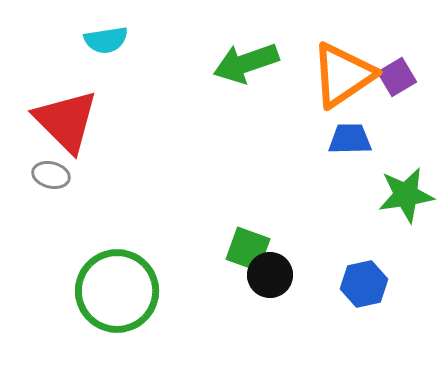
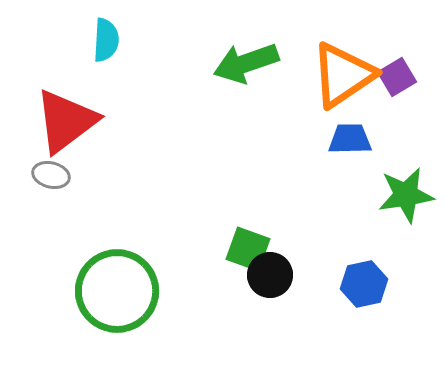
cyan semicircle: rotated 78 degrees counterclockwise
red triangle: rotated 38 degrees clockwise
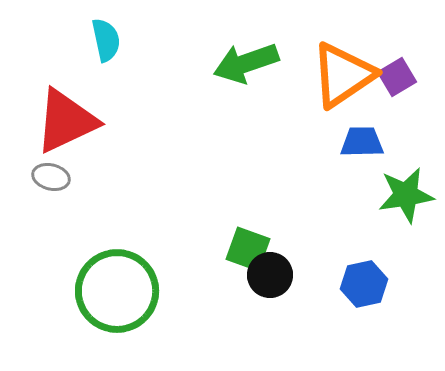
cyan semicircle: rotated 15 degrees counterclockwise
red triangle: rotated 12 degrees clockwise
blue trapezoid: moved 12 px right, 3 px down
gray ellipse: moved 2 px down
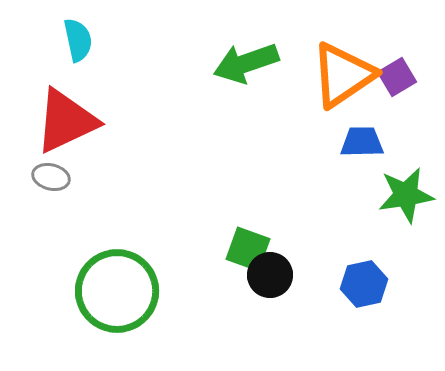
cyan semicircle: moved 28 px left
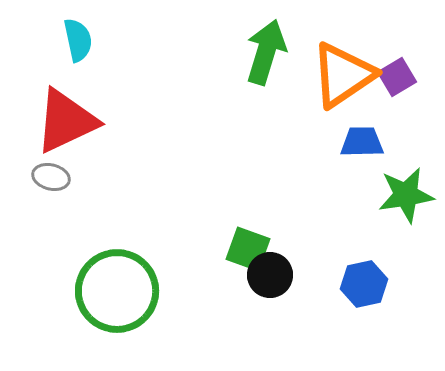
green arrow: moved 20 px right, 11 px up; rotated 126 degrees clockwise
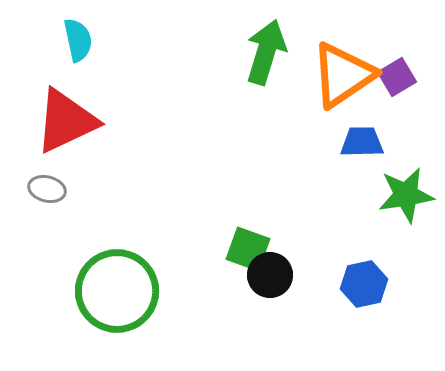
gray ellipse: moved 4 px left, 12 px down
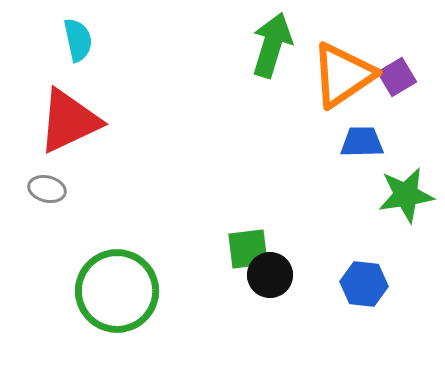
green arrow: moved 6 px right, 7 px up
red triangle: moved 3 px right
green square: rotated 27 degrees counterclockwise
blue hexagon: rotated 18 degrees clockwise
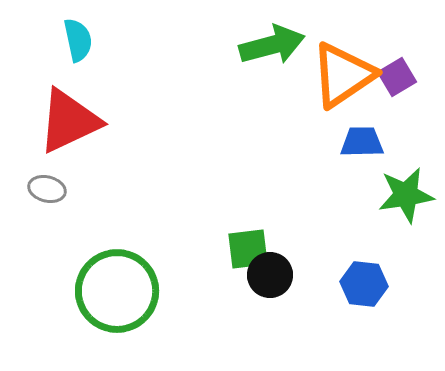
green arrow: rotated 58 degrees clockwise
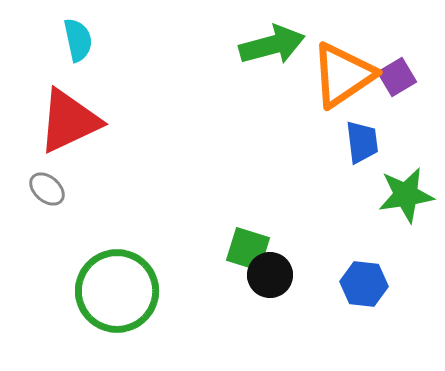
blue trapezoid: rotated 84 degrees clockwise
gray ellipse: rotated 27 degrees clockwise
green square: rotated 24 degrees clockwise
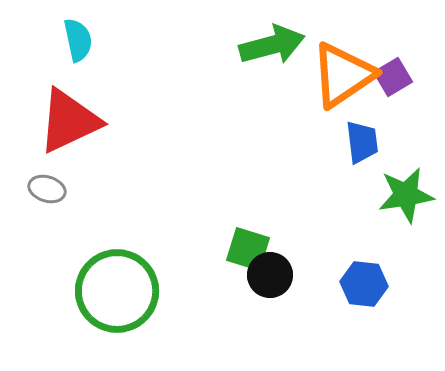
purple square: moved 4 px left
gray ellipse: rotated 24 degrees counterclockwise
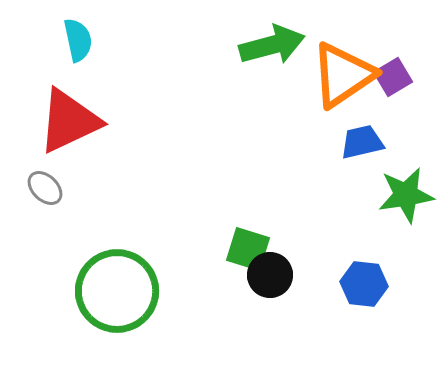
blue trapezoid: rotated 96 degrees counterclockwise
gray ellipse: moved 2 px left, 1 px up; rotated 27 degrees clockwise
